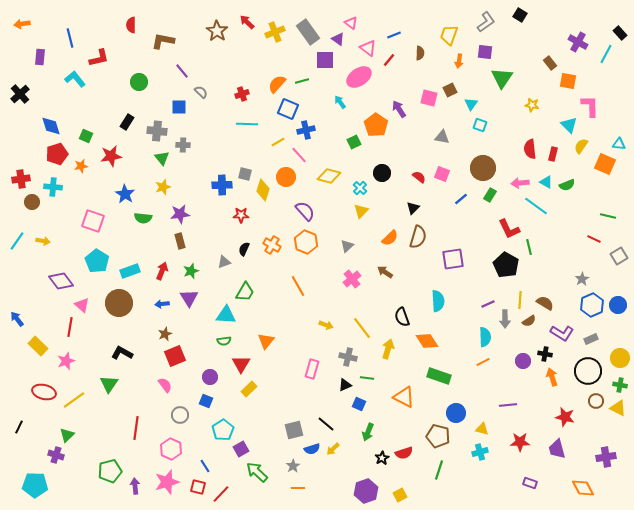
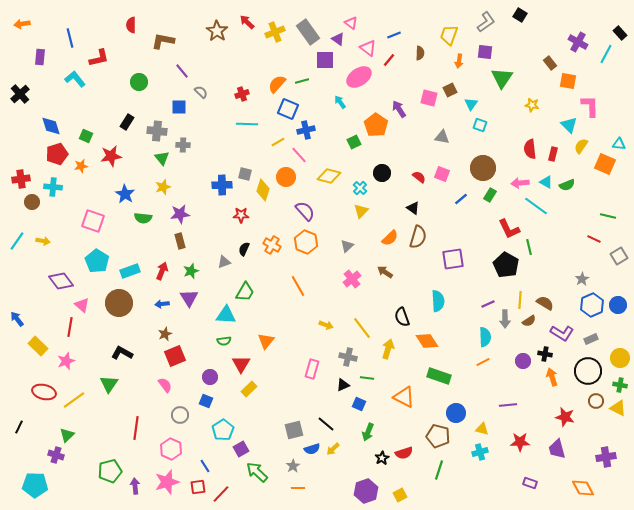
black triangle at (413, 208): rotated 40 degrees counterclockwise
black triangle at (345, 385): moved 2 px left
red square at (198, 487): rotated 21 degrees counterclockwise
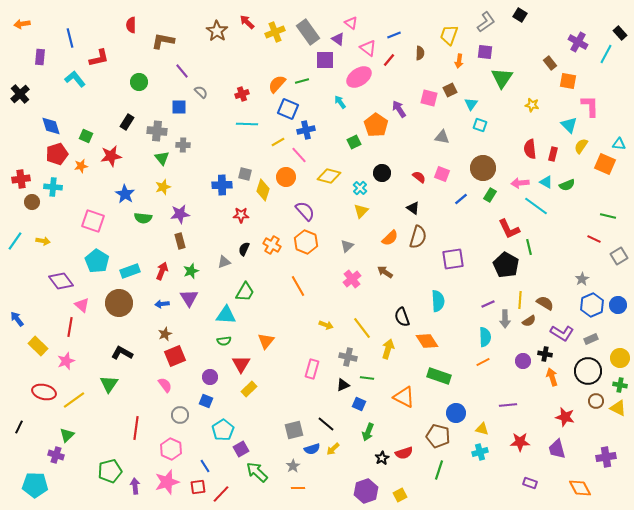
cyan line at (17, 241): moved 2 px left
orange diamond at (583, 488): moved 3 px left
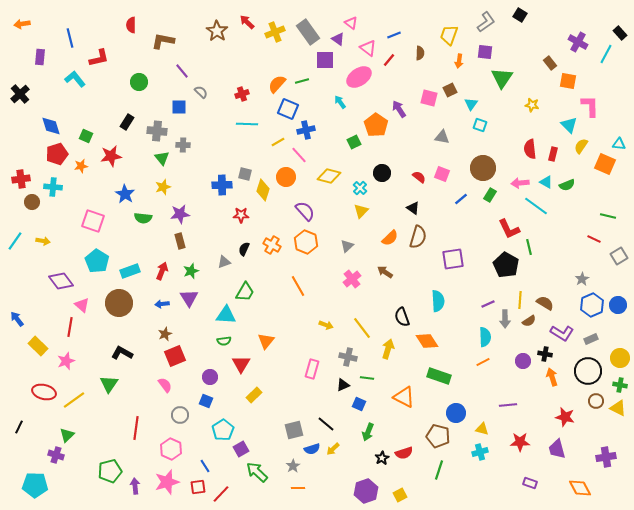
yellow rectangle at (249, 389): moved 5 px right, 6 px down
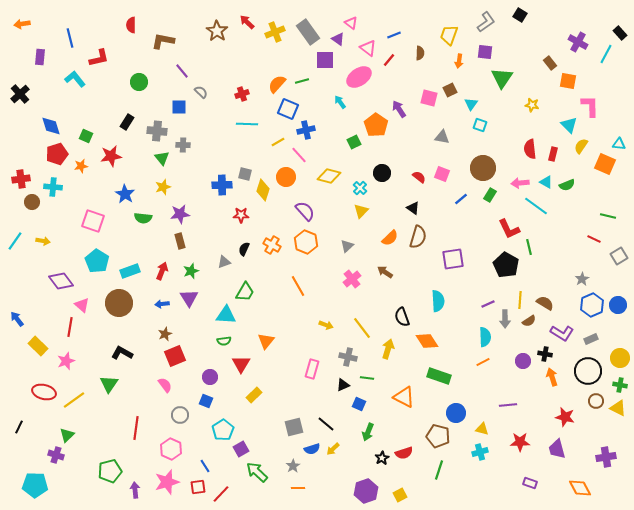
gray square at (294, 430): moved 3 px up
purple arrow at (135, 486): moved 4 px down
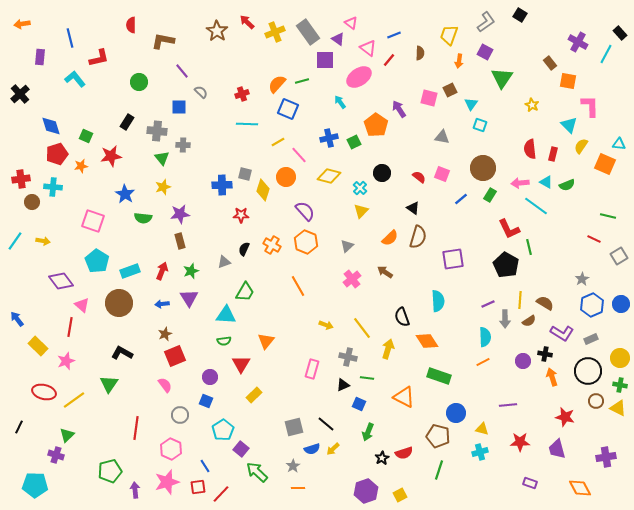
purple square at (485, 52): rotated 21 degrees clockwise
yellow star at (532, 105): rotated 16 degrees clockwise
blue cross at (306, 130): moved 23 px right, 8 px down
blue circle at (618, 305): moved 3 px right, 1 px up
purple square at (241, 449): rotated 21 degrees counterclockwise
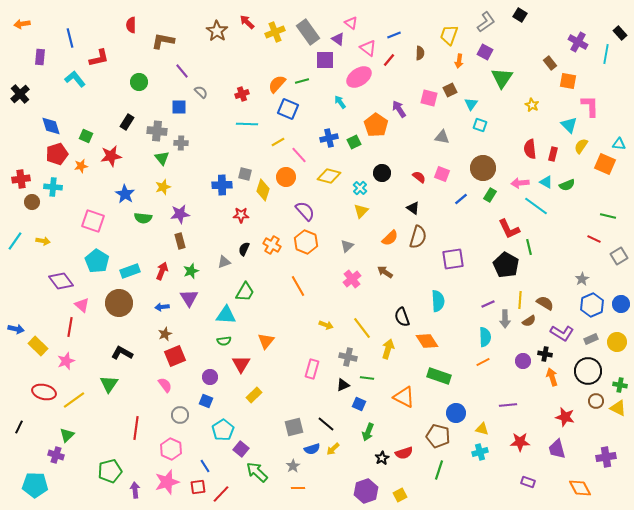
cyan line at (606, 54): rotated 18 degrees counterclockwise
gray cross at (183, 145): moved 2 px left, 2 px up
blue arrow at (162, 304): moved 3 px down
blue arrow at (17, 319): moved 1 px left, 10 px down; rotated 140 degrees clockwise
yellow circle at (620, 358): moved 3 px left, 16 px up
purple rectangle at (530, 483): moved 2 px left, 1 px up
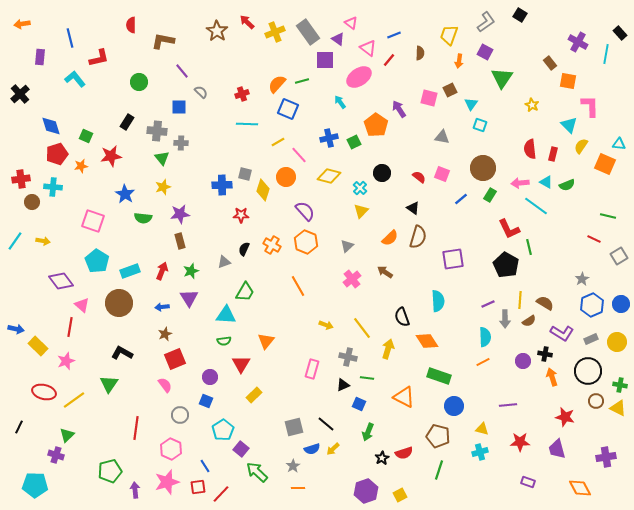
red square at (175, 356): moved 3 px down
blue circle at (456, 413): moved 2 px left, 7 px up
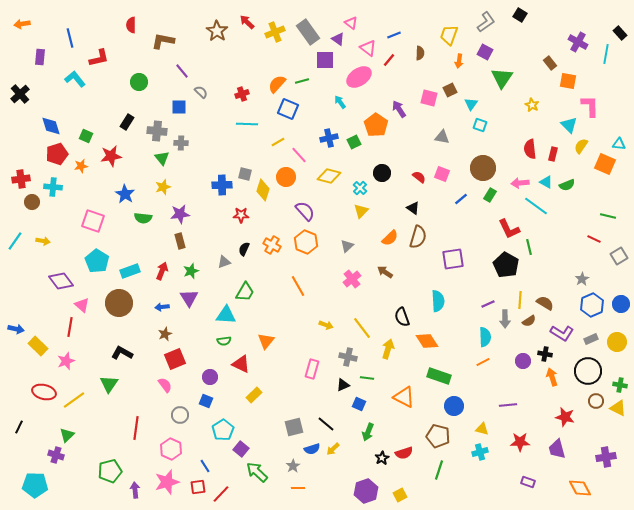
red triangle at (241, 364): rotated 36 degrees counterclockwise
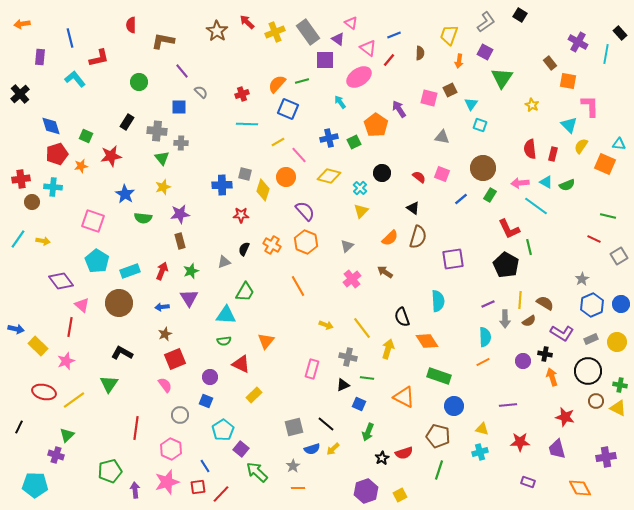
cyan line at (15, 241): moved 3 px right, 2 px up
